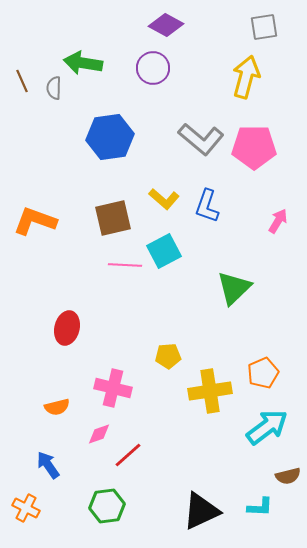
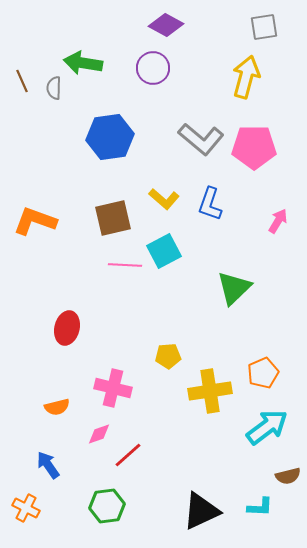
blue L-shape: moved 3 px right, 2 px up
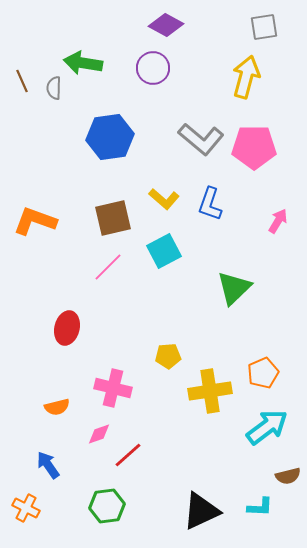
pink line: moved 17 px left, 2 px down; rotated 48 degrees counterclockwise
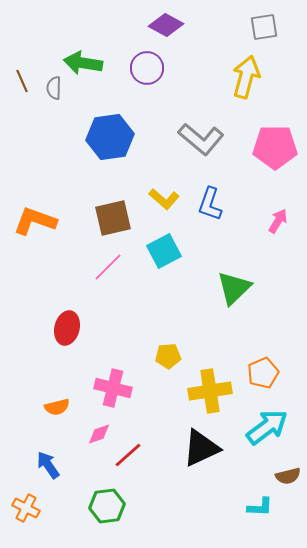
purple circle: moved 6 px left
pink pentagon: moved 21 px right
black triangle: moved 63 px up
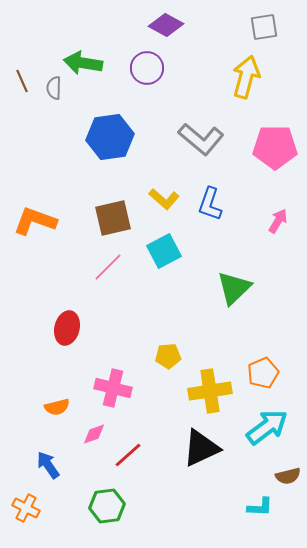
pink diamond: moved 5 px left
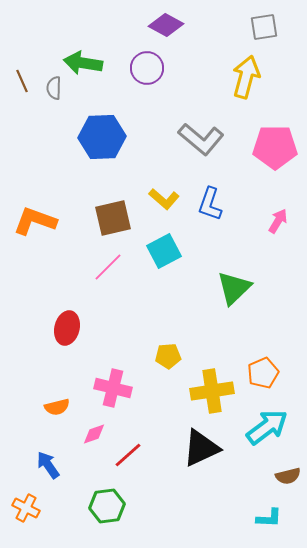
blue hexagon: moved 8 px left; rotated 6 degrees clockwise
yellow cross: moved 2 px right
cyan L-shape: moved 9 px right, 11 px down
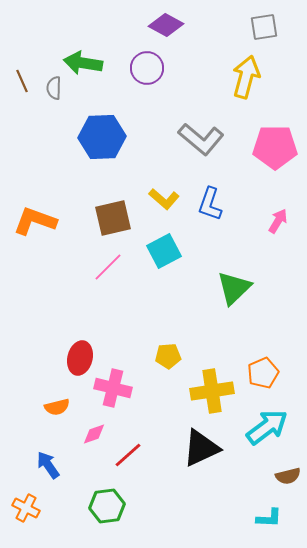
red ellipse: moved 13 px right, 30 px down
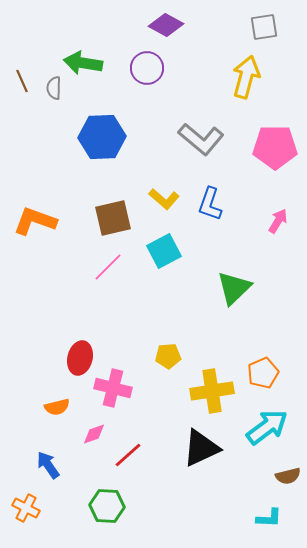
green hexagon: rotated 12 degrees clockwise
